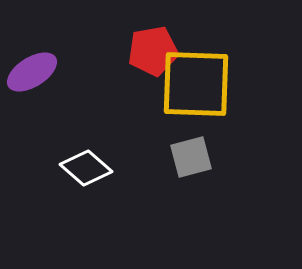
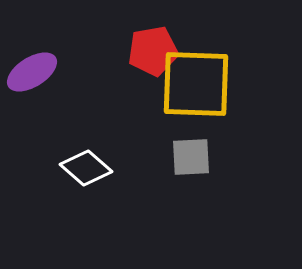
gray square: rotated 12 degrees clockwise
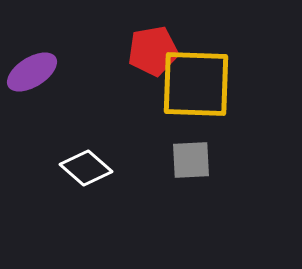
gray square: moved 3 px down
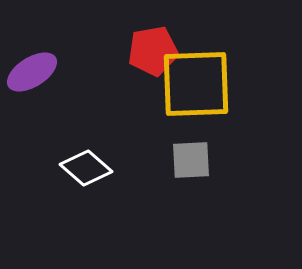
yellow square: rotated 4 degrees counterclockwise
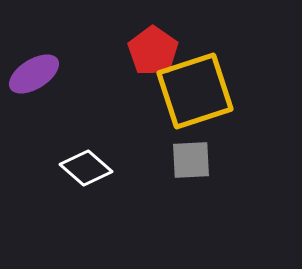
red pentagon: rotated 27 degrees counterclockwise
purple ellipse: moved 2 px right, 2 px down
yellow square: moved 1 px left, 7 px down; rotated 16 degrees counterclockwise
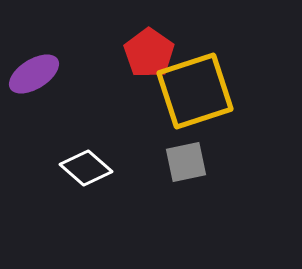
red pentagon: moved 4 px left, 2 px down
gray square: moved 5 px left, 2 px down; rotated 9 degrees counterclockwise
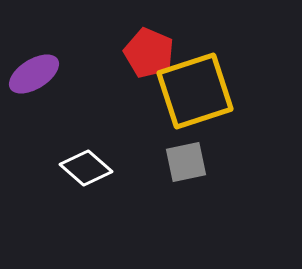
red pentagon: rotated 12 degrees counterclockwise
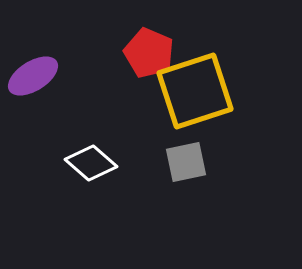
purple ellipse: moved 1 px left, 2 px down
white diamond: moved 5 px right, 5 px up
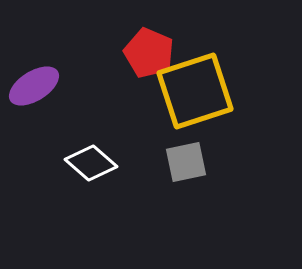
purple ellipse: moved 1 px right, 10 px down
